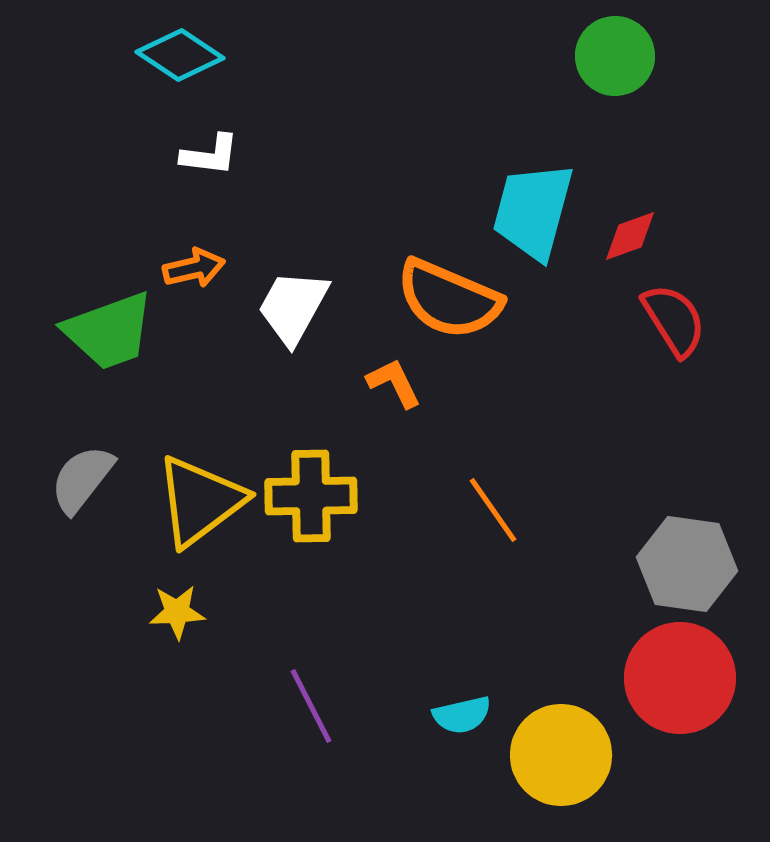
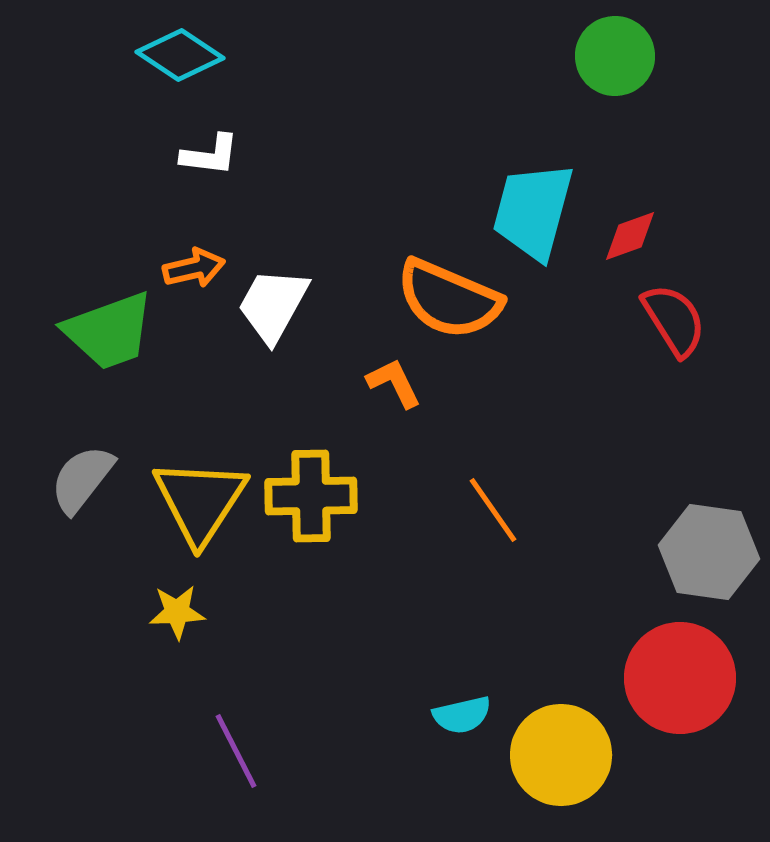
white trapezoid: moved 20 px left, 2 px up
yellow triangle: rotated 20 degrees counterclockwise
gray hexagon: moved 22 px right, 12 px up
purple line: moved 75 px left, 45 px down
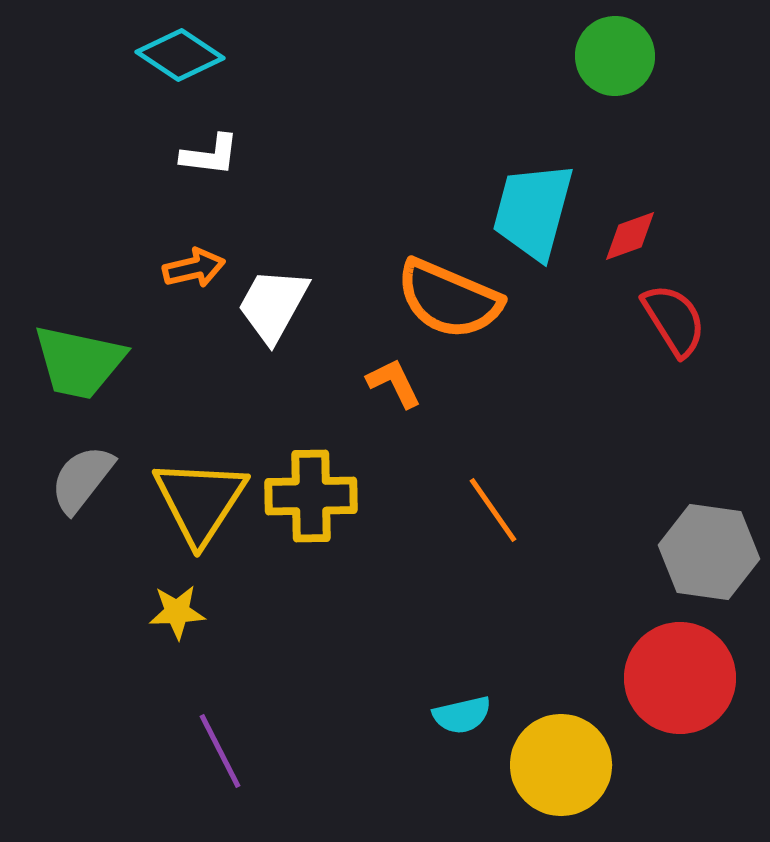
green trapezoid: moved 30 px left, 31 px down; rotated 32 degrees clockwise
purple line: moved 16 px left
yellow circle: moved 10 px down
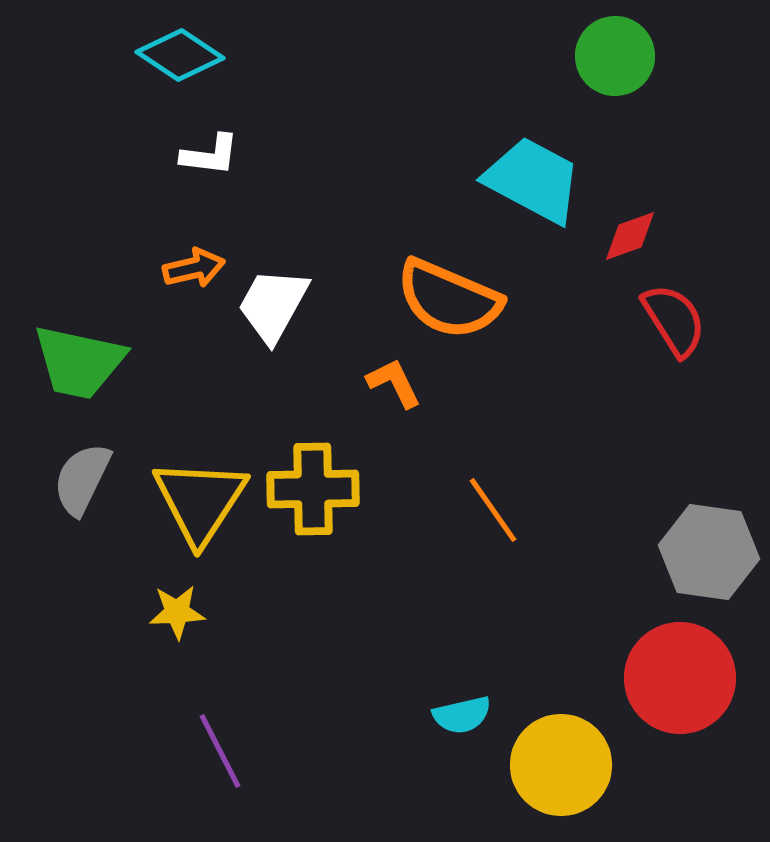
cyan trapezoid: moved 31 px up; rotated 103 degrees clockwise
gray semicircle: rotated 12 degrees counterclockwise
yellow cross: moved 2 px right, 7 px up
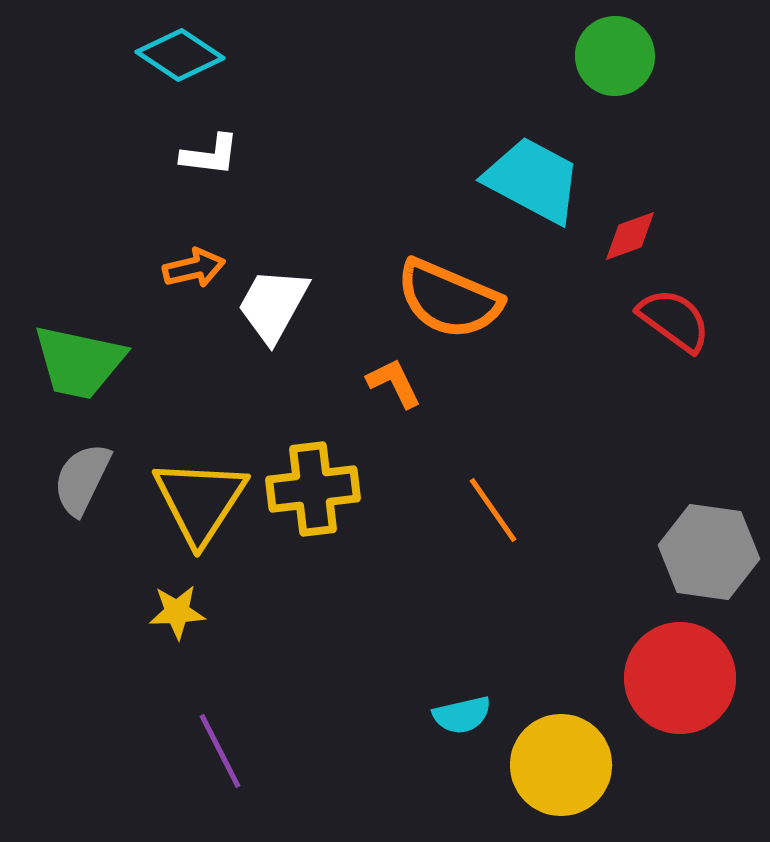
red semicircle: rotated 22 degrees counterclockwise
yellow cross: rotated 6 degrees counterclockwise
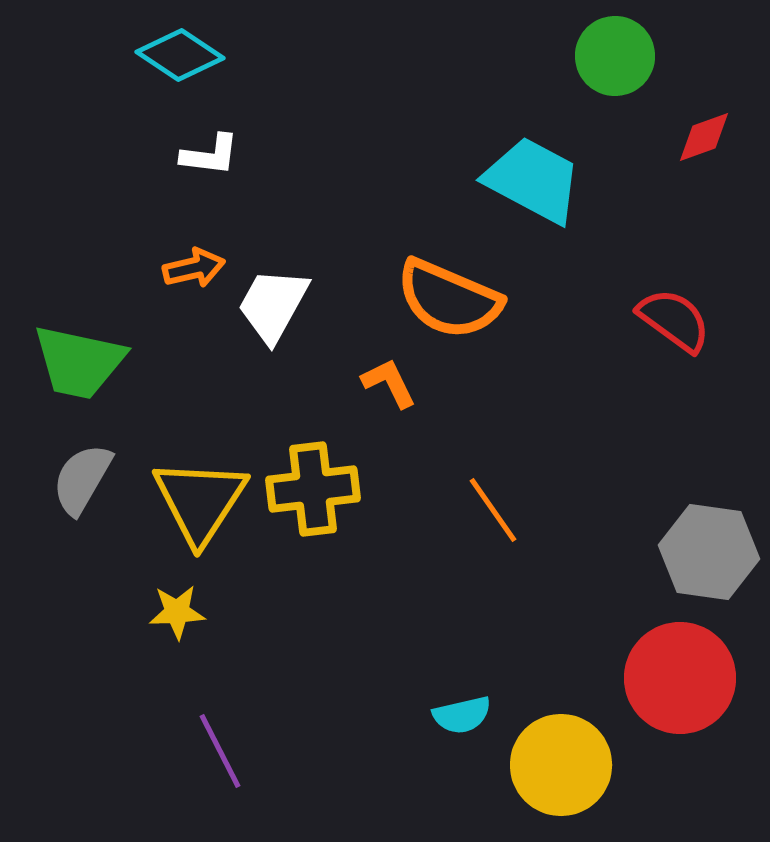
red diamond: moved 74 px right, 99 px up
orange L-shape: moved 5 px left
gray semicircle: rotated 4 degrees clockwise
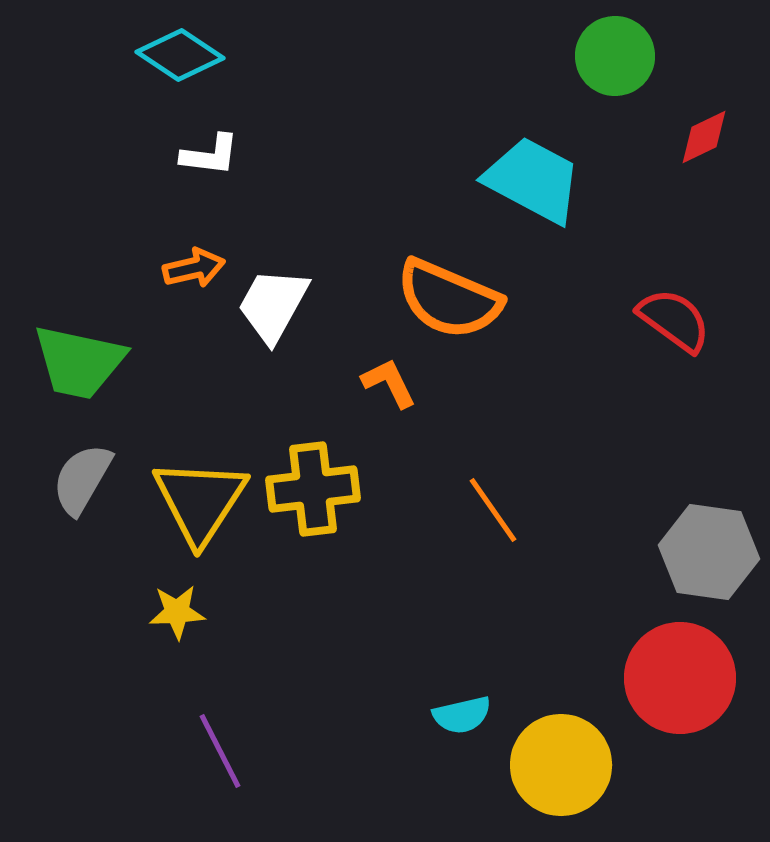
red diamond: rotated 6 degrees counterclockwise
